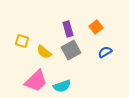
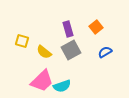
pink trapezoid: moved 6 px right
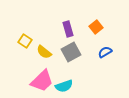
yellow square: moved 3 px right; rotated 16 degrees clockwise
gray square: moved 2 px down
cyan semicircle: moved 2 px right
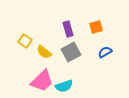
orange square: rotated 24 degrees clockwise
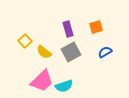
yellow square: rotated 16 degrees clockwise
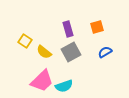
orange square: moved 1 px right
yellow square: rotated 16 degrees counterclockwise
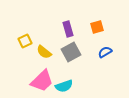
yellow square: rotated 32 degrees clockwise
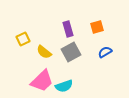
yellow square: moved 2 px left, 2 px up
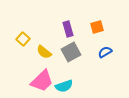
yellow square: rotated 24 degrees counterclockwise
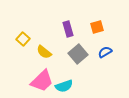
gray square: moved 7 px right, 2 px down; rotated 12 degrees counterclockwise
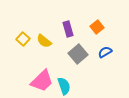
orange square: rotated 24 degrees counterclockwise
yellow semicircle: moved 11 px up
cyan semicircle: rotated 90 degrees counterclockwise
